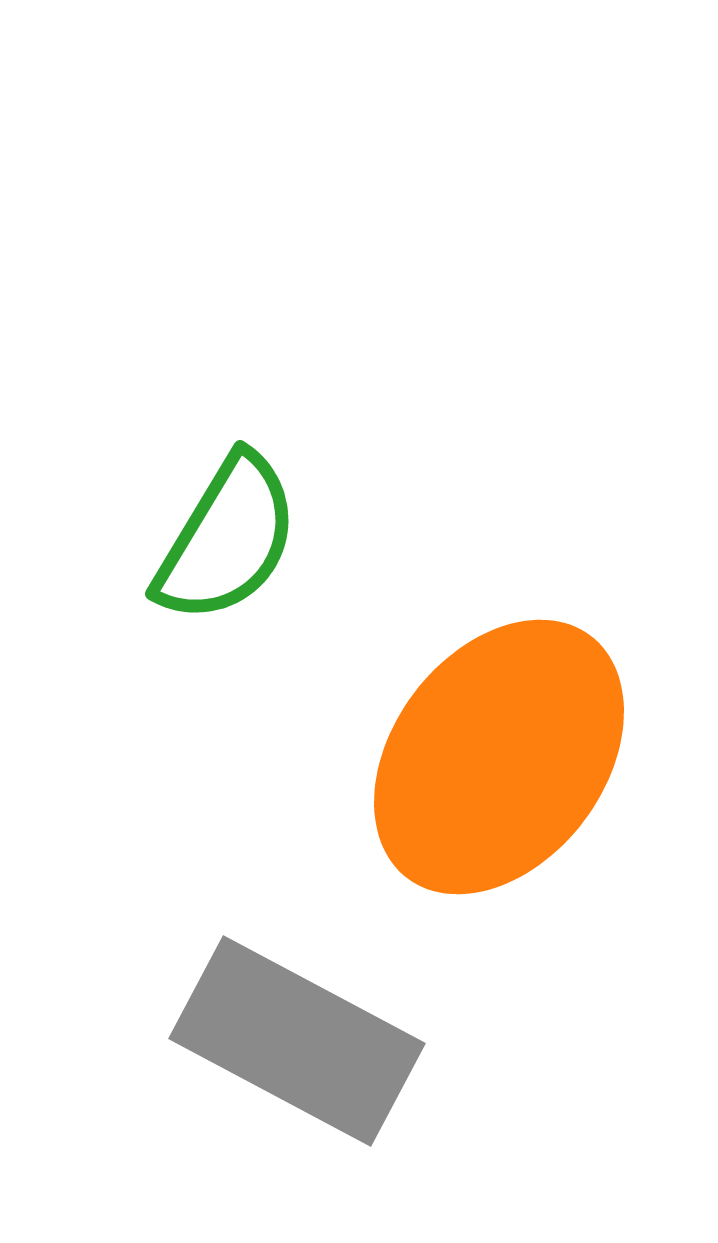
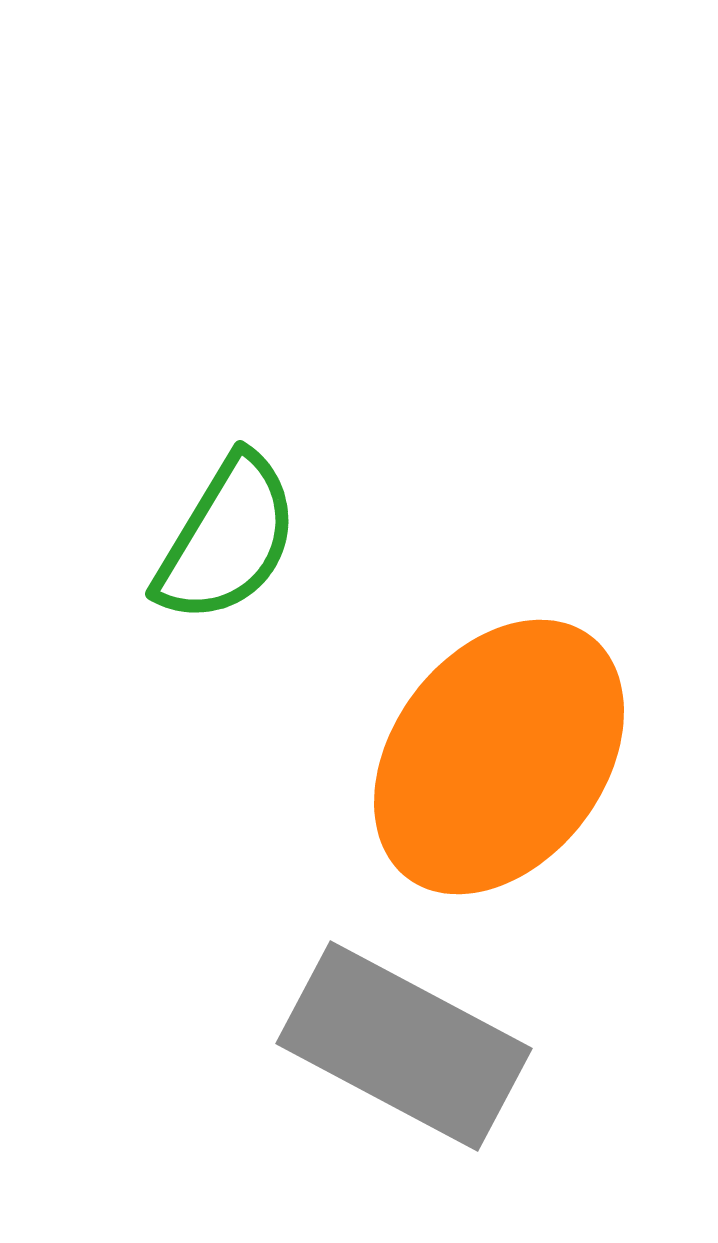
gray rectangle: moved 107 px right, 5 px down
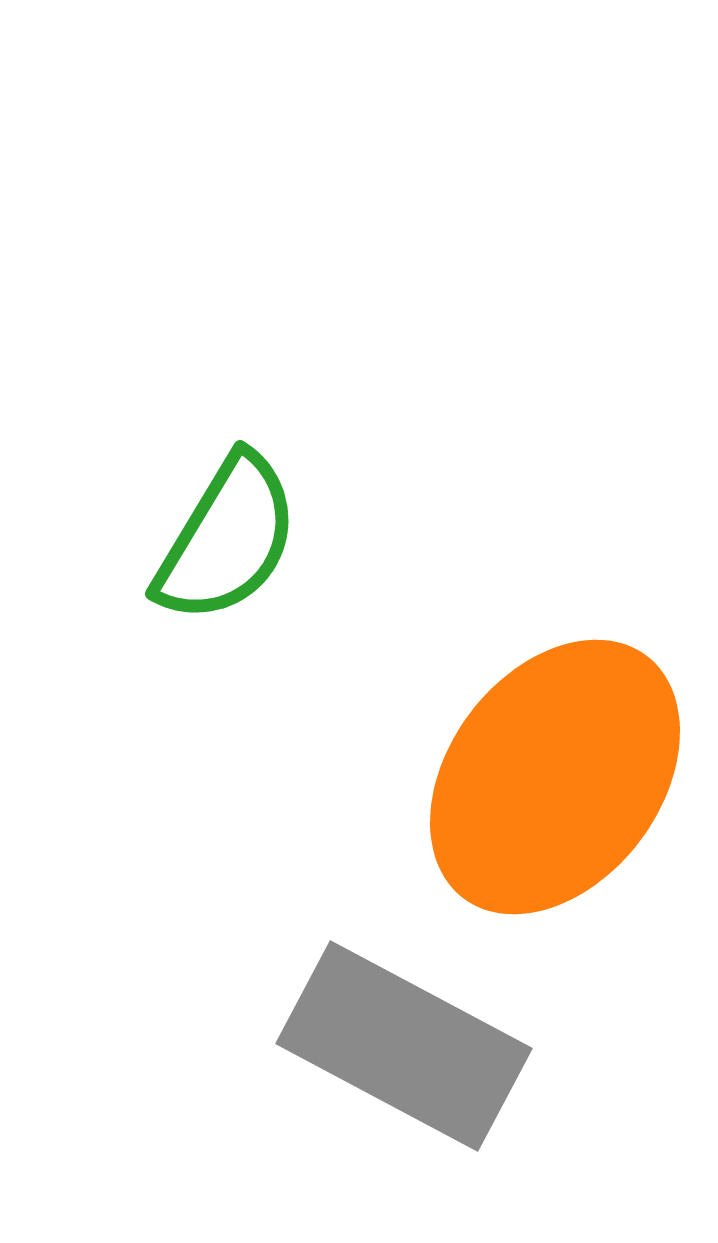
orange ellipse: moved 56 px right, 20 px down
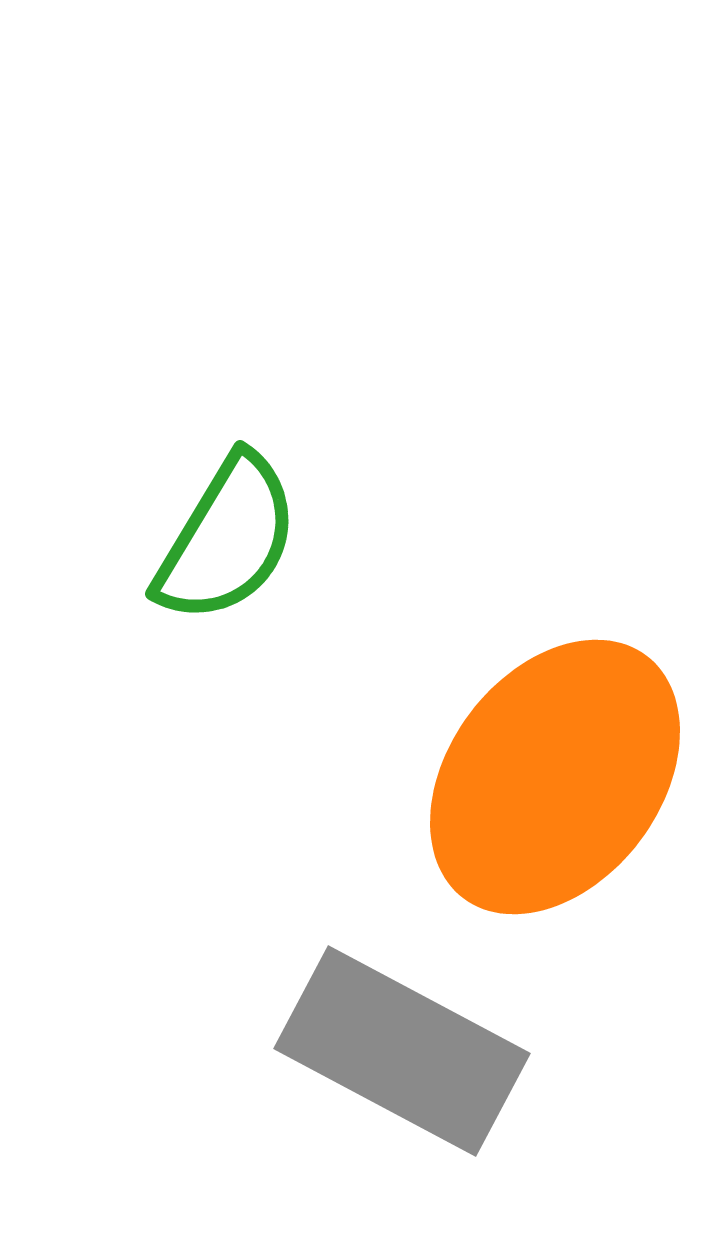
gray rectangle: moved 2 px left, 5 px down
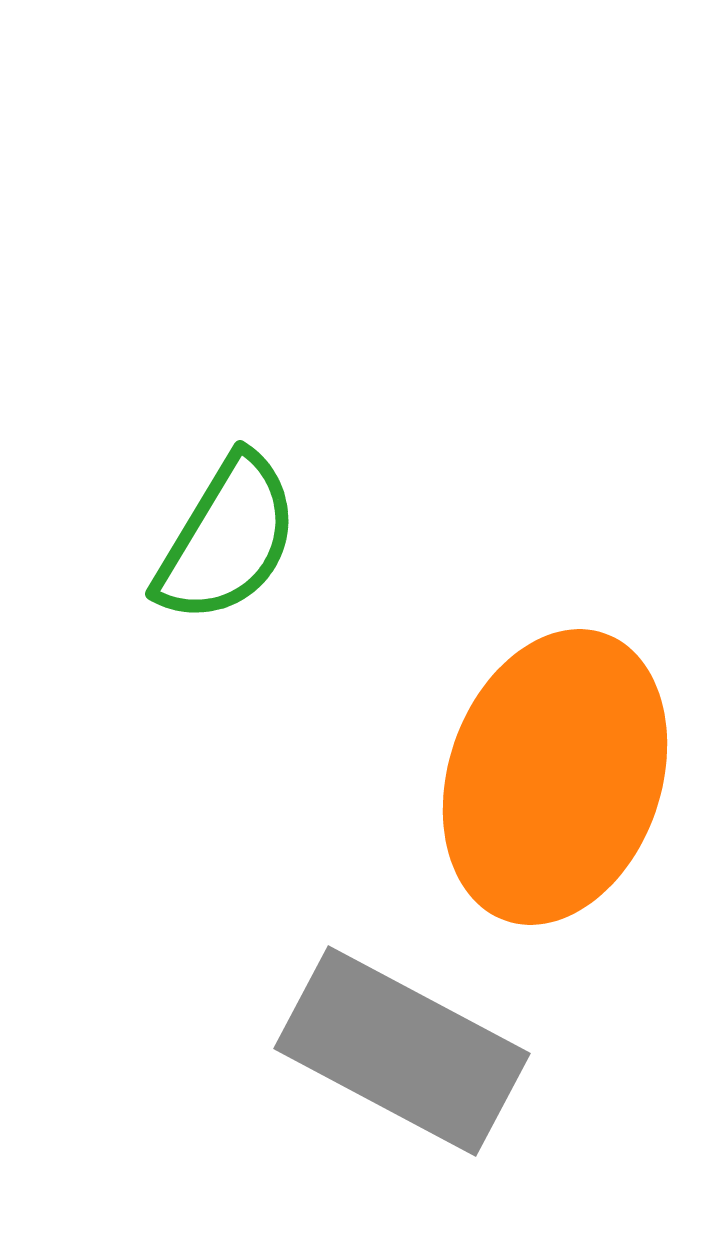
orange ellipse: rotated 18 degrees counterclockwise
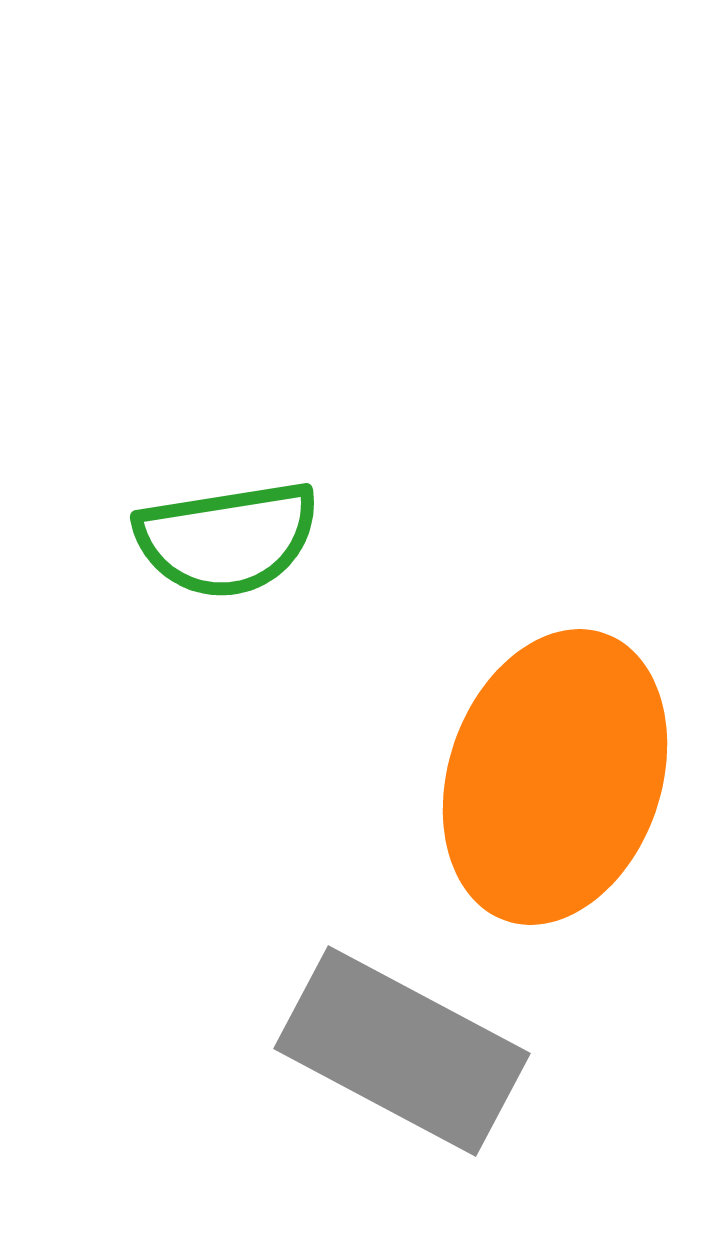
green semicircle: rotated 50 degrees clockwise
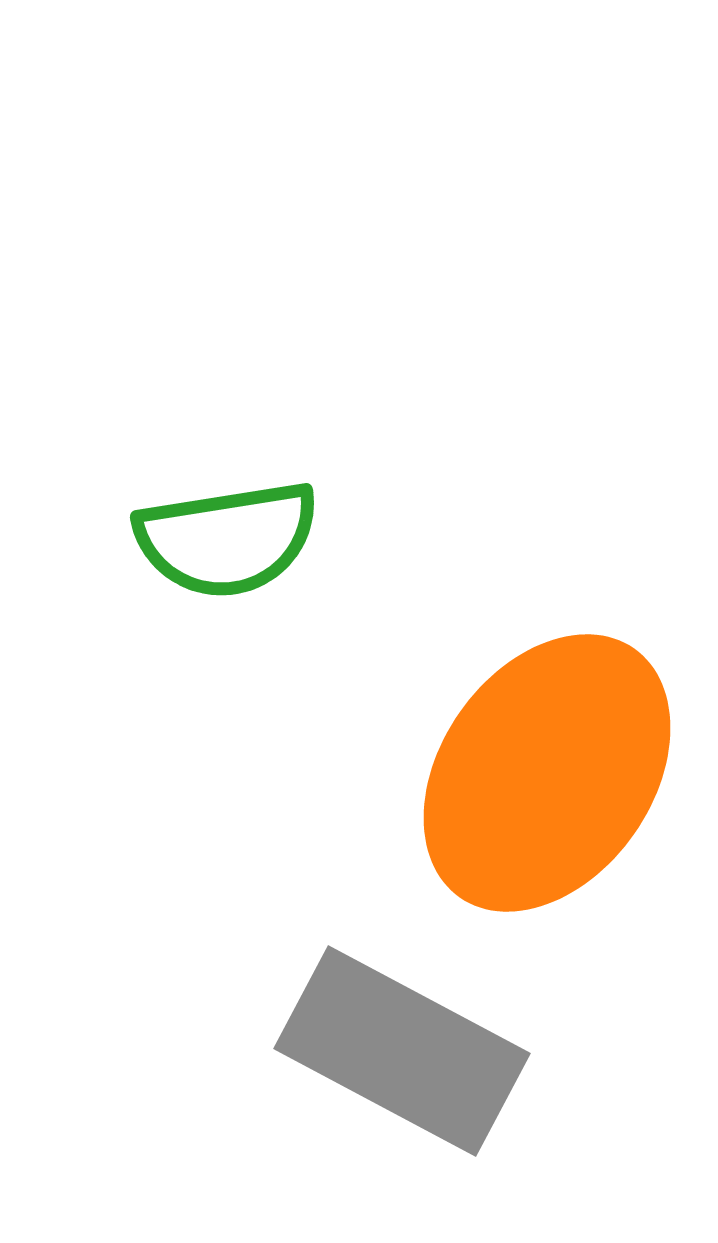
orange ellipse: moved 8 px left, 4 px up; rotated 16 degrees clockwise
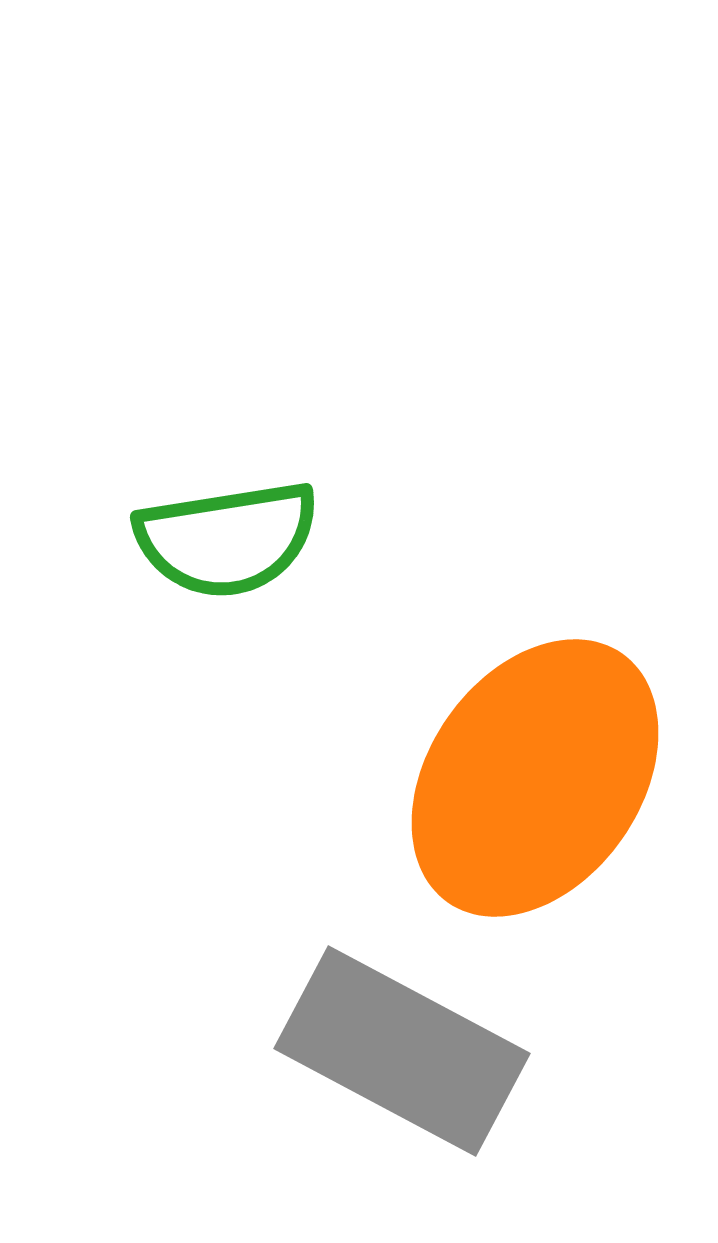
orange ellipse: moved 12 px left, 5 px down
